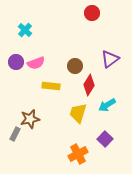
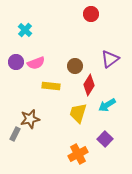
red circle: moved 1 px left, 1 px down
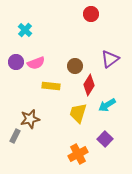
gray rectangle: moved 2 px down
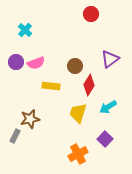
cyan arrow: moved 1 px right, 2 px down
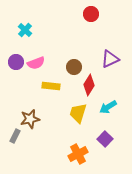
purple triangle: rotated 12 degrees clockwise
brown circle: moved 1 px left, 1 px down
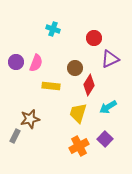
red circle: moved 3 px right, 24 px down
cyan cross: moved 28 px right, 1 px up; rotated 24 degrees counterclockwise
pink semicircle: rotated 48 degrees counterclockwise
brown circle: moved 1 px right, 1 px down
orange cross: moved 1 px right, 8 px up
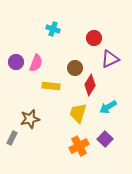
red diamond: moved 1 px right
gray rectangle: moved 3 px left, 2 px down
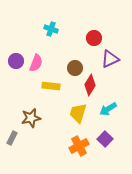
cyan cross: moved 2 px left
purple circle: moved 1 px up
cyan arrow: moved 2 px down
brown star: moved 1 px right, 1 px up
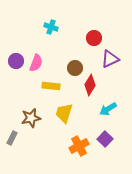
cyan cross: moved 2 px up
yellow trapezoid: moved 14 px left
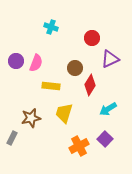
red circle: moved 2 px left
